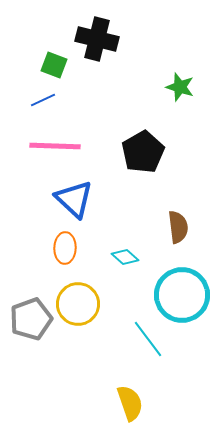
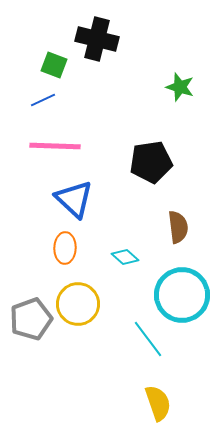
black pentagon: moved 8 px right, 10 px down; rotated 21 degrees clockwise
yellow semicircle: moved 28 px right
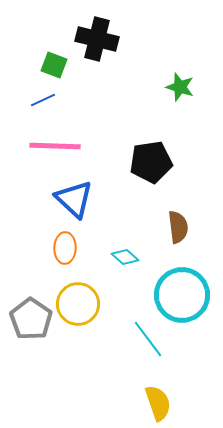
gray pentagon: rotated 18 degrees counterclockwise
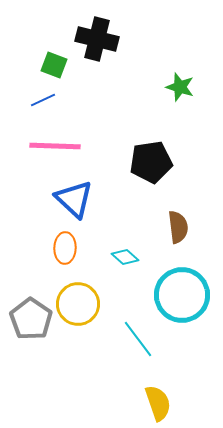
cyan line: moved 10 px left
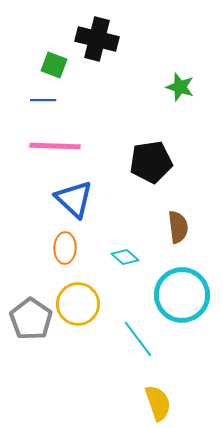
blue line: rotated 25 degrees clockwise
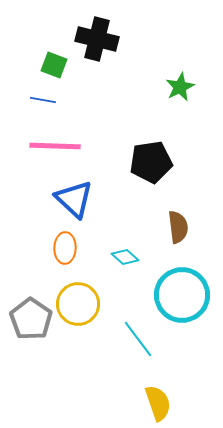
green star: rotated 28 degrees clockwise
blue line: rotated 10 degrees clockwise
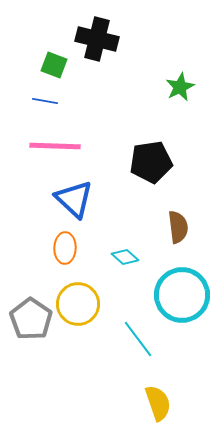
blue line: moved 2 px right, 1 px down
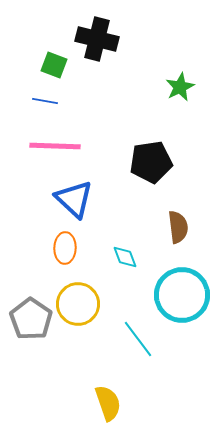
cyan diamond: rotated 28 degrees clockwise
yellow semicircle: moved 50 px left
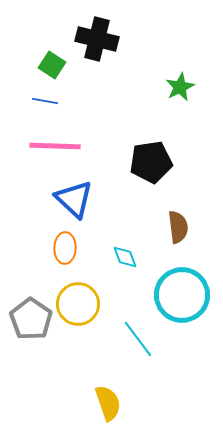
green square: moved 2 px left; rotated 12 degrees clockwise
